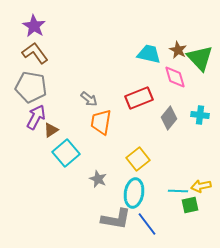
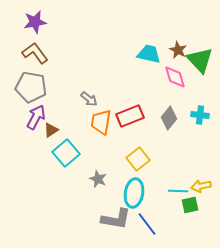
purple star: moved 1 px right, 4 px up; rotated 30 degrees clockwise
green triangle: moved 2 px down
red rectangle: moved 9 px left, 18 px down
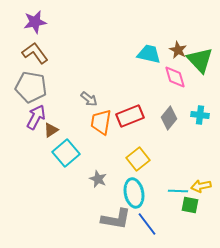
cyan ellipse: rotated 20 degrees counterclockwise
green square: rotated 24 degrees clockwise
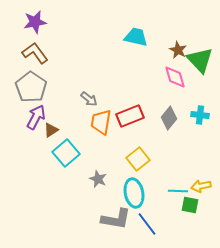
cyan trapezoid: moved 13 px left, 17 px up
gray pentagon: rotated 24 degrees clockwise
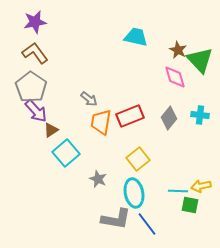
purple arrow: moved 6 px up; rotated 110 degrees clockwise
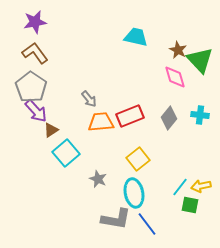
gray arrow: rotated 12 degrees clockwise
orange trapezoid: rotated 76 degrees clockwise
cyan line: moved 2 px right, 4 px up; rotated 54 degrees counterclockwise
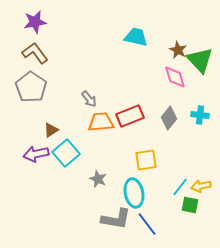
purple arrow: moved 43 px down; rotated 120 degrees clockwise
yellow square: moved 8 px right, 1 px down; rotated 30 degrees clockwise
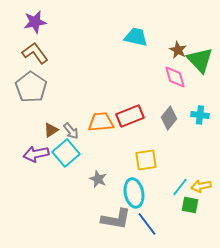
gray arrow: moved 18 px left, 32 px down
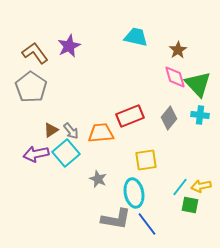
purple star: moved 34 px right, 24 px down; rotated 15 degrees counterclockwise
brown star: rotated 12 degrees clockwise
green triangle: moved 2 px left, 24 px down
orange trapezoid: moved 11 px down
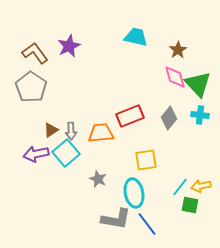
gray arrow: rotated 36 degrees clockwise
